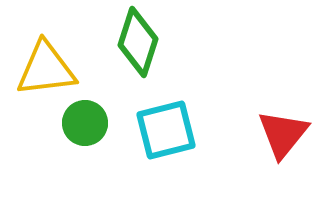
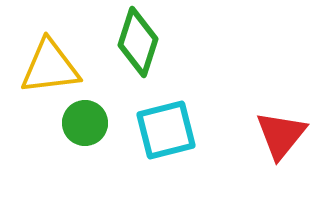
yellow triangle: moved 4 px right, 2 px up
red triangle: moved 2 px left, 1 px down
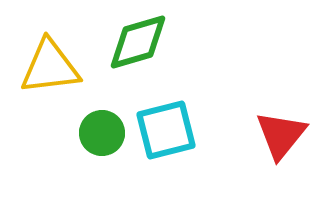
green diamond: rotated 56 degrees clockwise
green circle: moved 17 px right, 10 px down
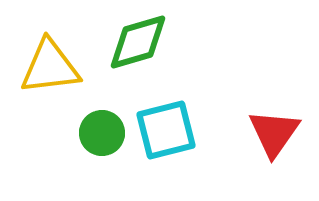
red triangle: moved 7 px left, 2 px up; rotated 4 degrees counterclockwise
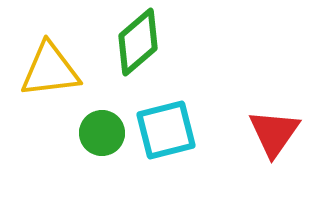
green diamond: rotated 24 degrees counterclockwise
yellow triangle: moved 3 px down
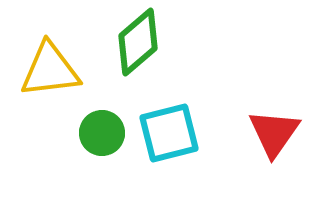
cyan square: moved 3 px right, 3 px down
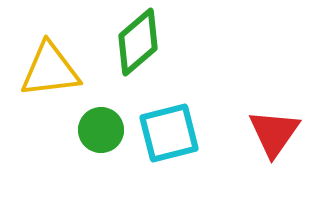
green circle: moved 1 px left, 3 px up
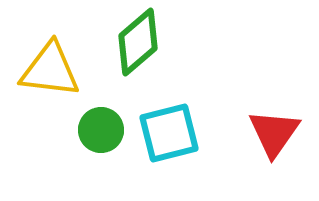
yellow triangle: rotated 14 degrees clockwise
